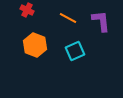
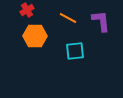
red cross: rotated 32 degrees clockwise
orange hexagon: moved 9 px up; rotated 20 degrees counterclockwise
cyan square: rotated 18 degrees clockwise
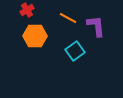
purple L-shape: moved 5 px left, 5 px down
cyan square: rotated 30 degrees counterclockwise
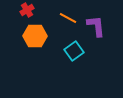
cyan square: moved 1 px left
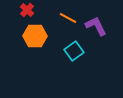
red cross: rotated 16 degrees counterclockwise
purple L-shape: rotated 20 degrees counterclockwise
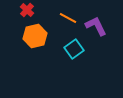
orange hexagon: rotated 15 degrees counterclockwise
cyan square: moved 2 px up
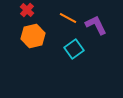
purple L-shape: moved 1 px up
orange hexagon: moved 2 px left
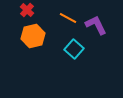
cyan square: rotated 12 degrees counterclockwise
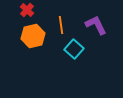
orange line: moved 7 px left, 7 px down; rotated 54 degrees clockwise
